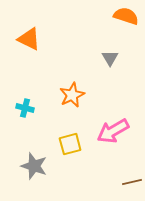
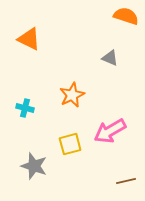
gray triangle: rotated 36 degrees counterclockwise
pink arrow: moved 3 px left
brown line: moved 6 px left, 1 px up
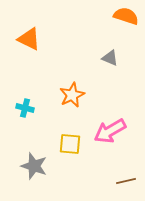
yellow square: rotated 20 degrees clockwise
